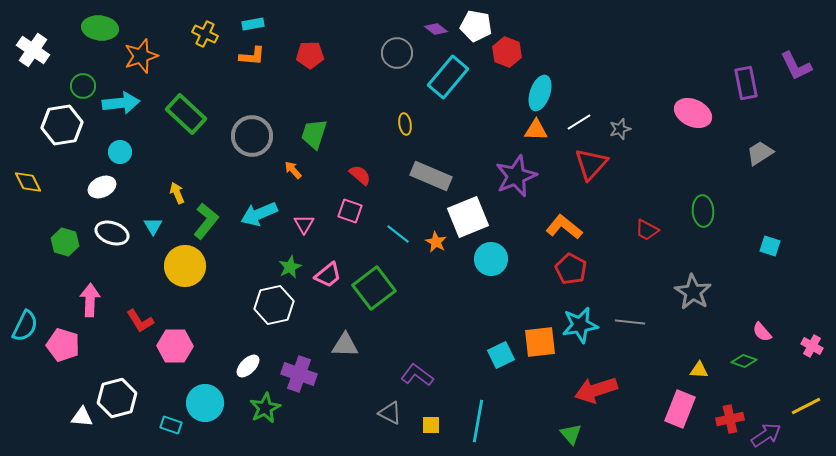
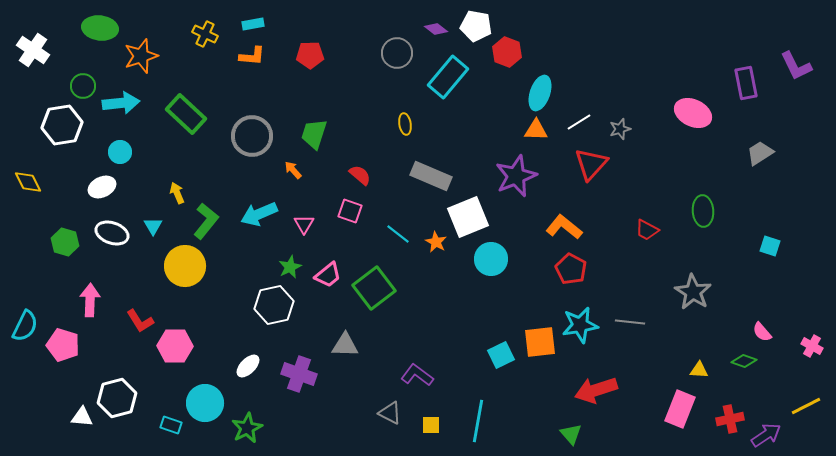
green star at (265, 408): moved 18 px left, 20 px down
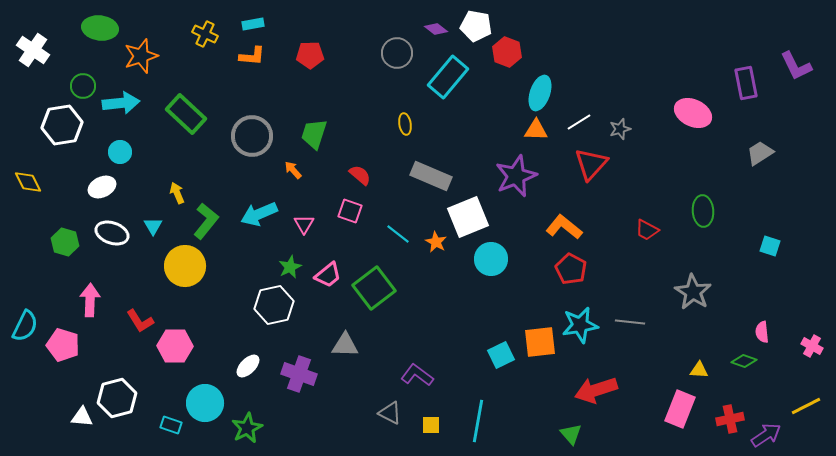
pink semicircle at (762, 332): rotated 35 degrees clockwise
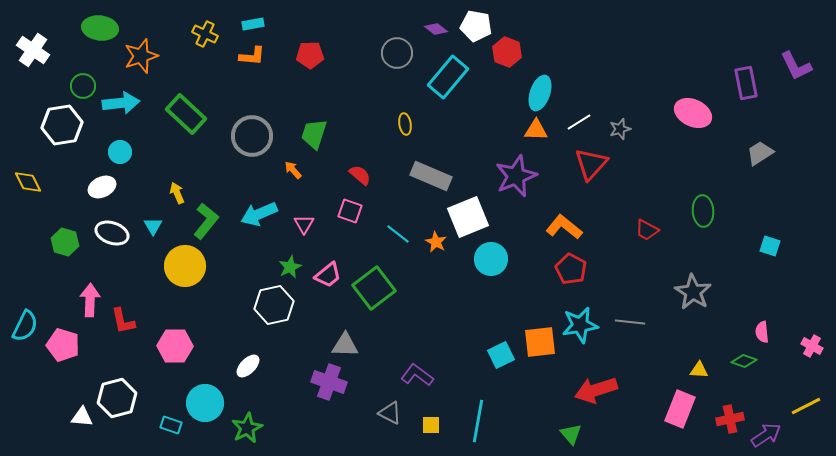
red L-shape at (140, 321): moved 17 px left; rotated 20 degrees clockwise
purple cross at (299, 374): moved 30 px right, 8 px down
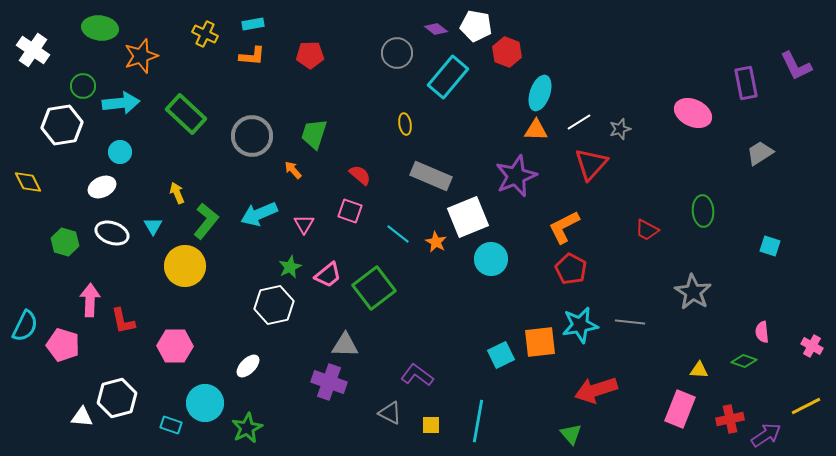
orange L-shape at (564, 227): rotated 66 degrees counterclockwise
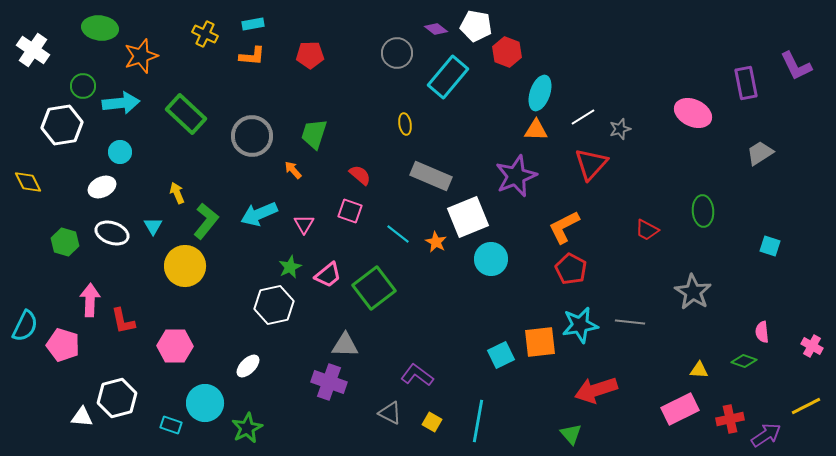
white line at (579, 122): moved 4 px right, 5 px up
pink rectangle at (680, 409): rotated 42 degrees clockwise
yellow square at (431, 425): moved 1 px right, 3 px up; rotated 30 degrees clockwise
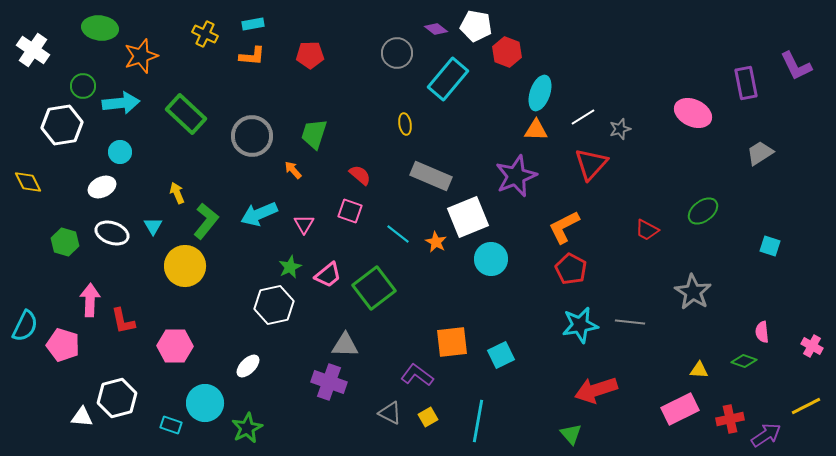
cyan rectangle at (448, 77): moved 2 px down
green ellipse at (703, 211): rotated 56 degrees clockwise
orange square at (540, 342): moved 88 px left
yellow square at (432, 422): moved 4 px left, 5 px up; rotated 30 degrees clockwise
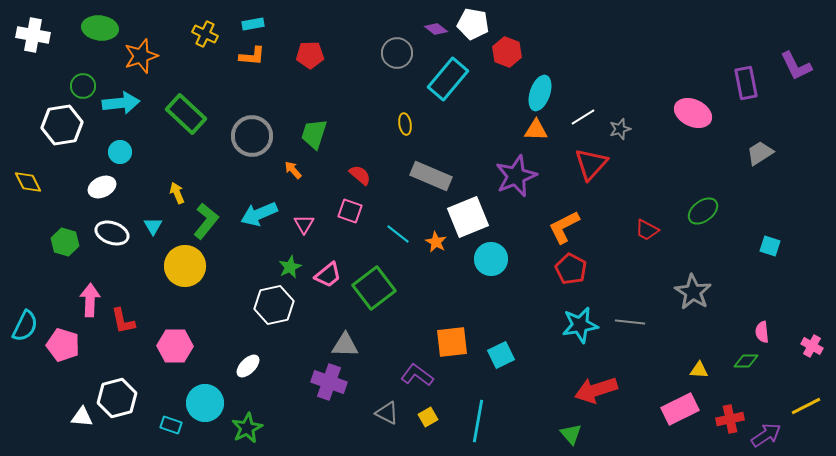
white pentagon at (476, 26): moved 3 px left, 2 px up
white cross at (33, 50): moved 15 px up; rotated 24 degrees counterclockwise
green diamond at (744, 361): moved 2 px right; rotated 20 degrees counterclockwise
gray triangle at (390, 413): moved 3 px left
